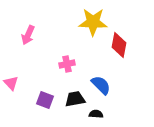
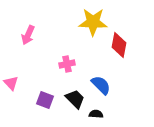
black trapezoid: rotated 55 degrees clockwise
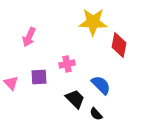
pink arrow: moved 1 px right, 2 px down
purple square: moved 6 px left, 23 px up; rotated 24 degrees counterclockwise
black semicircle: rotated 136 degrees counterclockwise
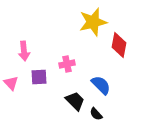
yellow star: rotated 16 degrees counterclockwise
pink arrow: moved 5 px left, 14 px down; rotated 30 degrees counterclockwise
black trapezoid: moved 2 px down
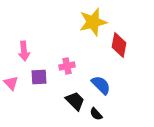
pink cross: moved 2 px down
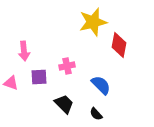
pink triangle: rotated 28 degrees counterclockwise
black trapezoid: moved 11 px left, 3 px down
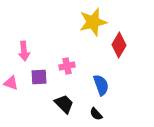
red diamond: rotated 20 degrees clockwise
blue semicircle: rotated 25 degrees clockwise
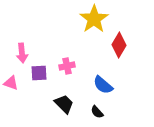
yellow star: moved 1 px right, 3 px up; rotated 20 degrees counterclockwise
pink arrow: moved 2 px left, 2 px down
purple square: moved 4 px up
blue semicircle: moved 2 px right; rotated 150 degrees clockwise
black semicircle: moved 1 px right, 2 px up
